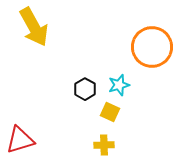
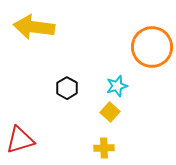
yellow arrow: rotated 126 degrees clockwise
cyan star: moved 2 px left, 1 px down
black hexagon: moved 18 px left, 1 px up
yellow square: rotated 18 degrees clockwise
yellow cross: moved 3 px down
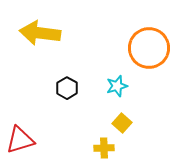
yellow arrow: moved 6 px right, 6 px down
orange circle: moved 3 px left, 1 px down
yellow square: moved 12 px right, 11 px down
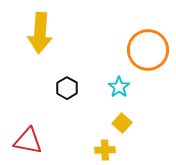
yellow arrow: rotated 93 degrees counterclockwise
orange circle: moved 1 px left, 2 px down
cyan star: moved 2 px right, 1 px down; rotated 20 degrees counterclockwise
red triangle: moved 8 px right, 1 px down; rotated 28 degrees clockwise
yellow cross: moved 1 px right, 2 px down
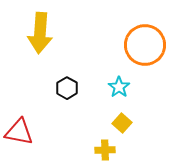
orange circle: moved 3 px left, 5 px up
red triangle: moved 9 px left, 9 px up
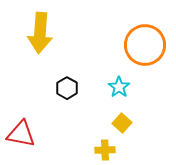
red triangle: moved 2 px right, 2 px down
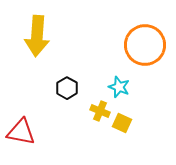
yellow arrow: moved 3 px left, 3 px down
cyan star: rotated 15 degrees counterclockwise
yellow square: rotated 18 degrees counterclockwise
red triangle: moved 2 px up
yellow cross: moved 5 px left, 39 px up; rotated 24 degrees clockwise
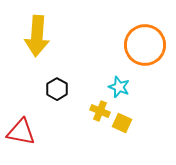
black hexagon: moved 10 px left, 1 px down
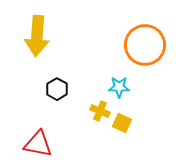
cyan star: rotated 20 degrees counterclockwise
red triangle: moved 17 px right, 12 px down
